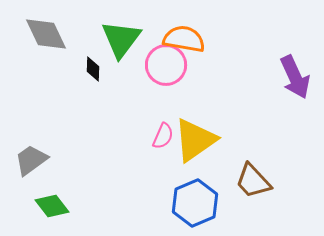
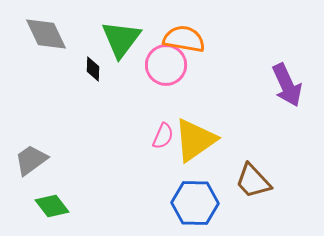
purple arrow: moved 8 px left, 8 px down
blue hexagon: rotated 24 degrees clockwise
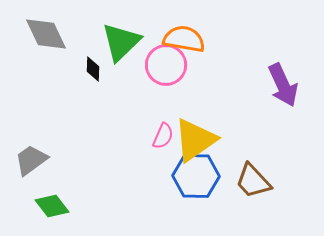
green triangle: moved 3 px down; rotated 9 degrees clockwise
purple arrow: moved 4 px left
blue hexagon: moved 1 px right, 27 px up
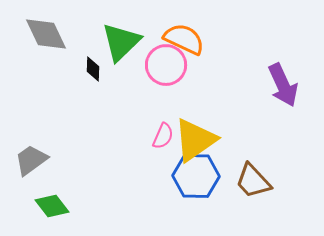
orange semicircle: rotated 15 degrees clockwise
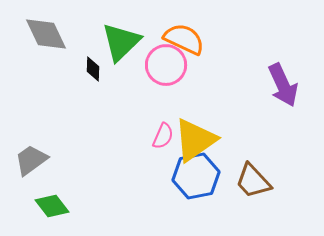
blue hexagon: rotated 12 degrees counterclockwise
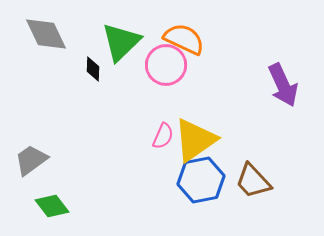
blue hexagon: moved 5 px right, 4 px down
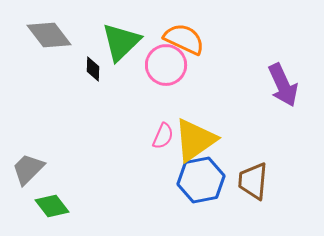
gray diamond: moved 3 px right, 1 px down; rotated 12 degrees counterclockwise
gray trapezoid: moved 3 px left, 9 px down; rotated 9 degrees counterclockwise
brown trapezoid: rotated 48 degrees clockwise
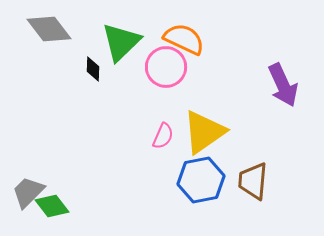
gray diamond: moved 6 px up
pink circle: moved 2 px down
yellow triangle: moved 9 px right, 8 px up
gray trapezoid: moved 23 px down
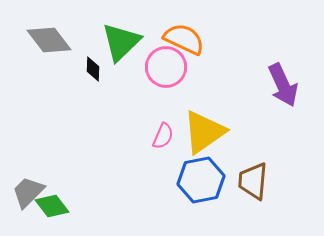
gray diamond: moved 11 px down
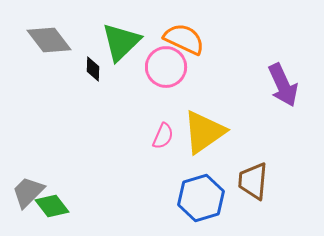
blue hexagon: moved 18 px down; rotated 6 degrees counterclockwise
